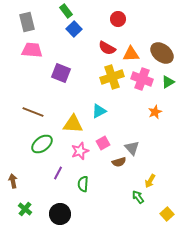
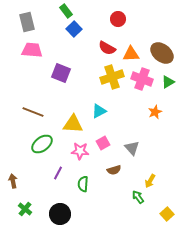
pink star: rotated 24 degrees clockwise
brown semicircle: moved 5 px left, 8 px down
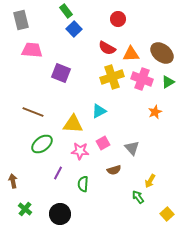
gray rectangle: moved 6 px left, 2 px up
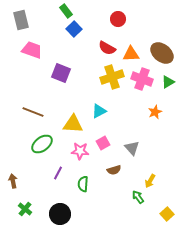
pink trapezoid: rotated 15 degrees clockwise
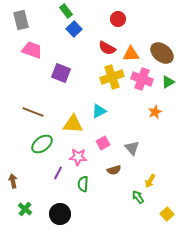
pink star: moved 2 px left, 6 px down
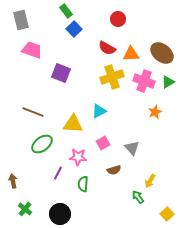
pink cross: moved 2 px right, 2 px down
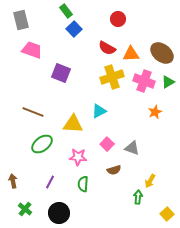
pink square: moved 4 px right, 1 px down; rotated 16 degrees counterclockwise
gray triangle: rotated 28 degrees counterclockwise
purple line: moved 8 px left, 9 px down
green arrow: rotated 40 degrees clockwise
black circle: moved 1 px left, 1 px up
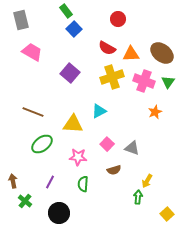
pink trapezoid: moved 2 px down; rotated 10 degrees clockwise
purple square: moved 9 px right; rotated 18 degrees clockwise
green triangle: rotated 24 degrees counterclockwise
yellow arrow: moved 3 px left
green cross: moved 8 px up
